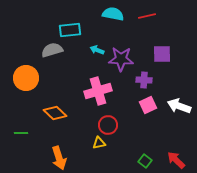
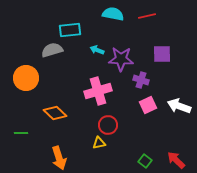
purple cross: moved 3 px left; rotated 14 degrees clockwise
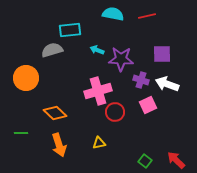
white arrow: moved 12 px left, 22 px up
red circle: moved 7 px right, 13 px up
orange arrow: moved 13 px up
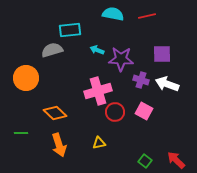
pink square: moved 4 px left, 6 px down; rotated 36 degrees counterclockwise
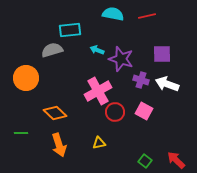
purple star: rotated 15 degrees clockwise
pink cross: rotated 12 degrees counterclockwise
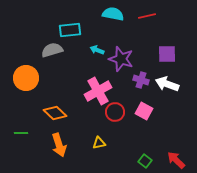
purple square: moved 5 px right
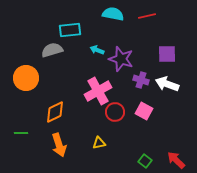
orange diamond: moved 1 px up; rotated 70 degrees counterclockwise
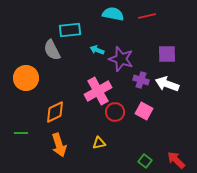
gray semicircle: rotated 100 degrees counterclockwise
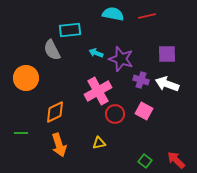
cyan arrow: moved 1 px left, 3 px down
red circle: moved 2 px down
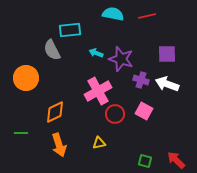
green square: rotated 24 degrees counterclockwise
